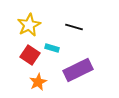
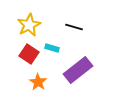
red square: moved 1 px left, 1 px up
purple rectangle: rotated 12 degrees counterclockwise
orange star: rotated 12 degrees counterclockwise
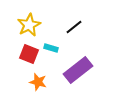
black line: rotated 54 degrees counterclockwise
cyan rectangle: moved 1 px left
red square: rotated 12 degrees counterclockwise
orange star: rotated 18 degrees counterclockwise
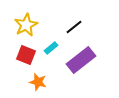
yellow star: moved 3 px left
cyan rectangle: rotated 56 degrees counterclockwise
red square: moved 3 px left, 1 px down
purple rectangle: moved 3 px right, 10 px up
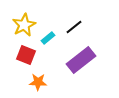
yellow star: moved 2 px left
cyan rectangle: moved 3 px left, 10 px up
orange star: rotated 12 degrees counterclockwise
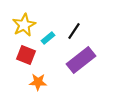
black line: moved 4 px down; rotated 18 degrees counterclockwise
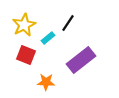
black line: moved 6 px left, 8 px up
orange star: moved 8 px right
